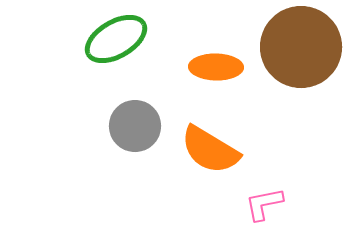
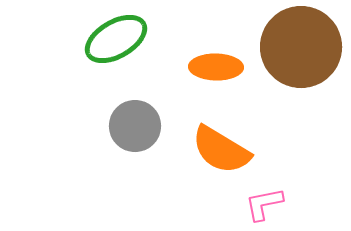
orange semicircle: moved 11 px right
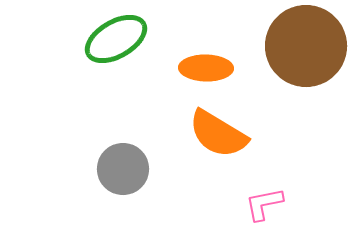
brown circle: moved 5 px right, 1 px up
orange ellipse: moved 10 px left, 1 px down
gray circle: moved 12 px left, 43 px down
orange semicircle: moved 3 px left, 16 px up
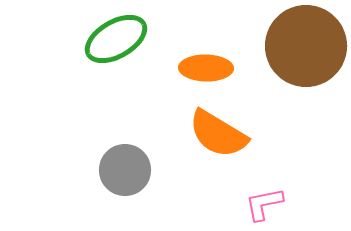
gray circle: moved 2 px right, 1 px down
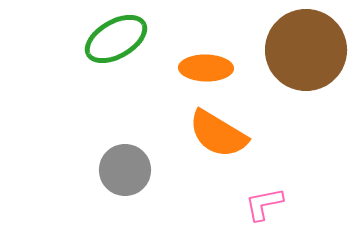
brown circle: moved 4 px down
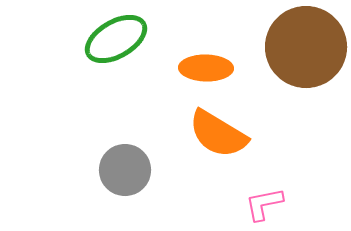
brown circle: moved 3 px up
